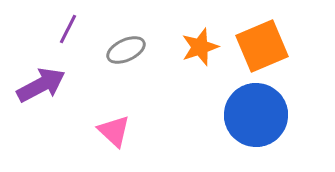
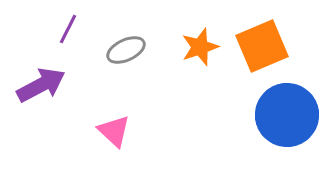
blue circle: moved 31 px right
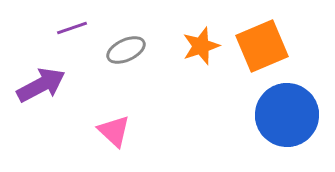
purple line: moved 4 px right, 1 px up; rotated 44 degrees clockwise
orange star: moved 1 px right, 1 px up
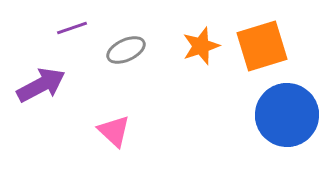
orange square: rotated 6 degrees clockwise
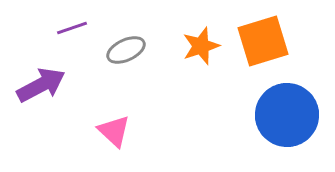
orange square: moved 1 px right, 5 px up
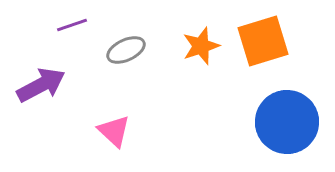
purple line: moved 3 px up
blue circle: moved 7 px down
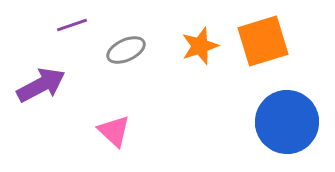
orange star: moved 1 px left
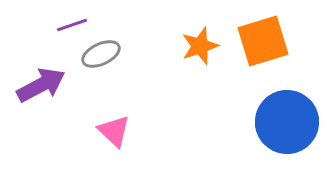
gray ellipse: moved 25 px left, 4 px down
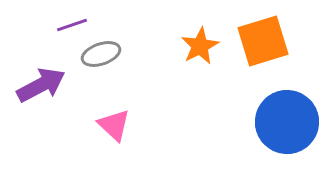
orange star: rotated 9 degrees counterclockwise
gray ellipse: rotated 6 degrees clockwise
pink triangle: moved 6 px up
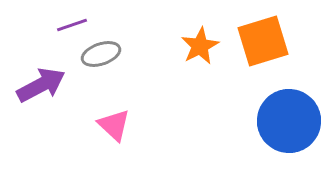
blue circle: moved 2 px right, 1 px up
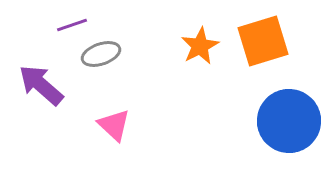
purple arrow: rotated 111 degrees counterclockwise
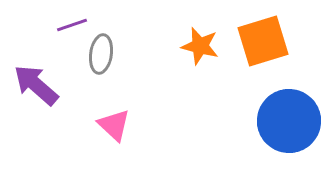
orange star: rotated 30 degrees counterclockwise
gray ellipse: rotated 63 degrees counterclockwise
purple arrow: moved 5 px left
